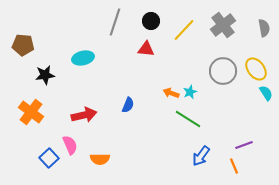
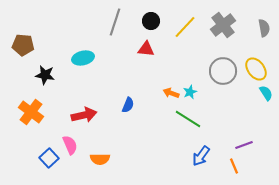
yellow line: moved 1 px right, 3 px up
black star: rotated 18 degrees clockwise
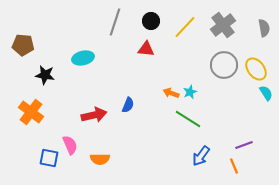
gray circle: moved 1 px right, 6 px up
red arrow: moved 10 px right
blue square: rotated 36 degrees counterclockwise
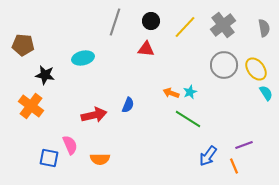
orange cross: moved 6 px up
blue arrow: moved 7 px right
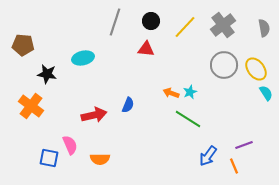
black star: moved 2 px right, 1 px up
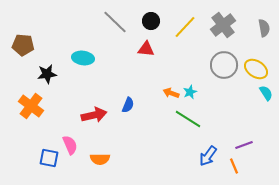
gray line: rotated 64 degrees counterclockwise
cyan ellipse: rotated 20 degrees clockwise
yellow ellipse: rotated 20 degrees counterclockwise
black star: rotated 18 degrees counterclockwise
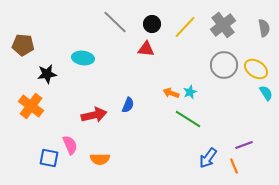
black circle: moved 1 px right, 3 px down
blue arrow: moved 2 px down
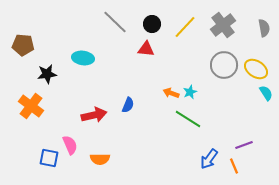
blue arrow: moved 1 px right, 1 px down
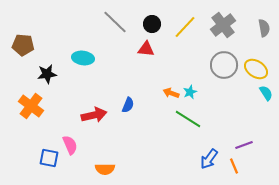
orange semicircle: moved 5 px right, 10 px down
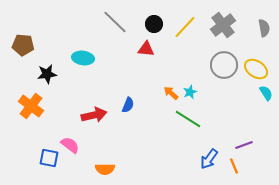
black circle: moved 2 px right
orange arrow: rotated 21 degrees clockwise
pink semicircle: rotated 30 degrees counterclockwise
